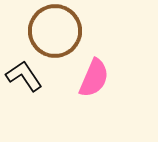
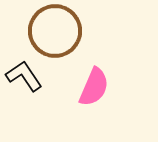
pink semicircle: moved 9 px down
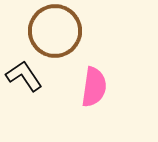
pink semicircle: rotated 15 degrees counterclockwise
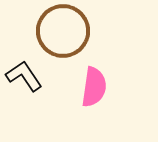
brown circle: moved 8 px right
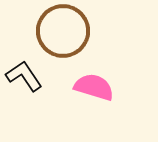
pink semicircle: rotated 81 degrees counterclockwise
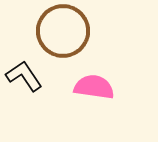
pink semicircle: rotated 9 degrees counterclockwise
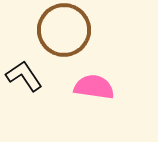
brown circle: moved 1 px right, 1 px up
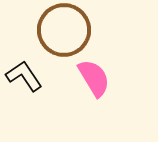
pink semicircle: moved 9 px up; rotated 51 degrees clockwise
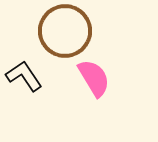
brown circle: moved 1 px right, 1 px down
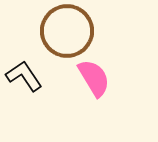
brown circle: moved 2 px right
